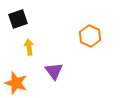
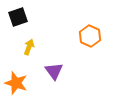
black square: moved 2 px up
yellow arrow: rotated 28 degrees clockwise
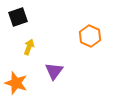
purple triangle: rotated 12 degrees clockwise
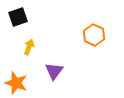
orange hexagon: moved 4 px right, 1 px up
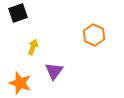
black square: moved 4 px up
yellow arrow: moved 4 px right
orange star: moved 4 px right
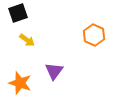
yellow arrow: moved 6 px left, 7 px up; rotated 105 degrees clockwise
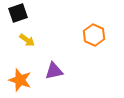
purple triangle: rotated 42 degrees clockwise
orange star: moved 3 px up
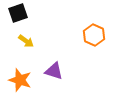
yellow arrow: moved 1 px left, 1 px down
purple triangle: rotated 30 degrees clockwise
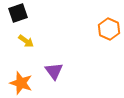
orange hexagon: moved 15 px right, 6 px up
purple triangle: rotated 36 degrees clockwise
orange star: moved 1 px right, 3 px down
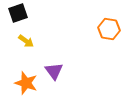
orange hexagon: rotated 15 degrees counterclockwise
orange star: moved 5 px right
